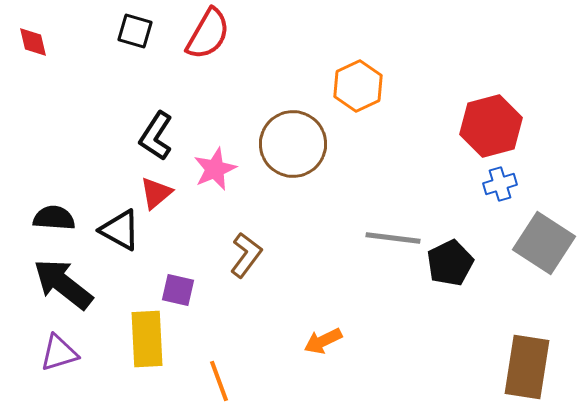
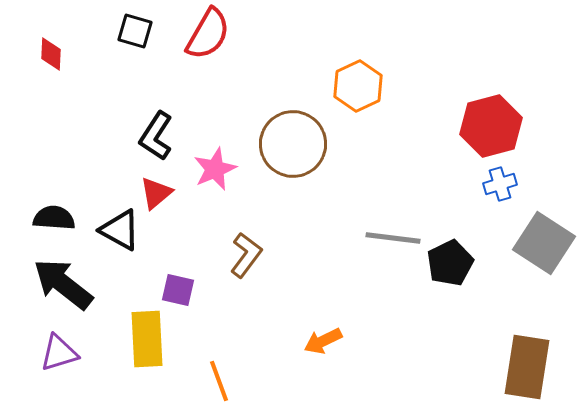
red diamond: moved 18 px right, 12 px down; rotated 16 degrees clockwise
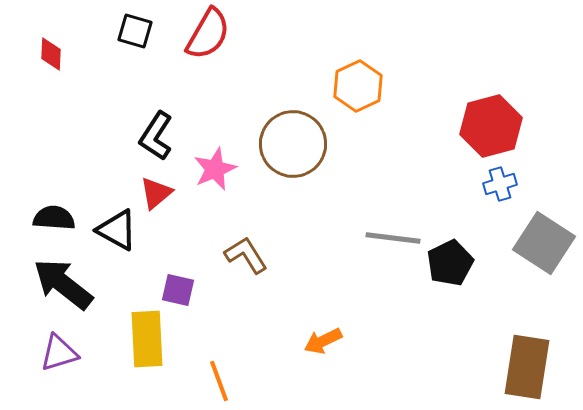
black triangle: moved 3 px left
brown L-shape: rotated 69 degrees counterclockwise
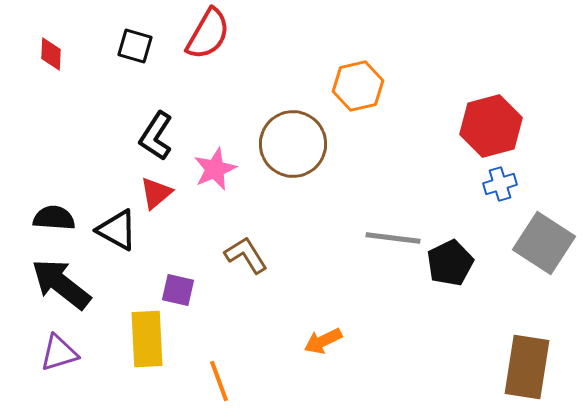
black square: moved 15 px down
orange hexagon: rotated 12 degrees clockwise
black arrow: moved 2 px left
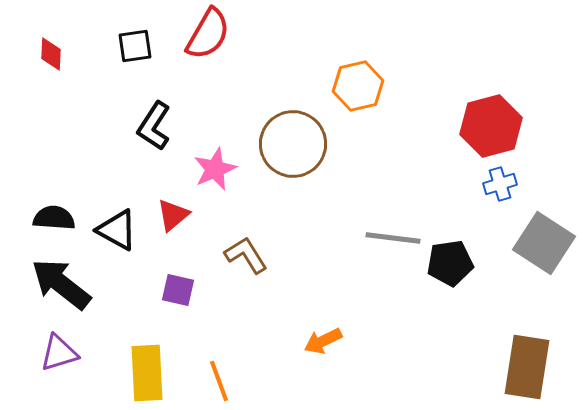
black square: rotated 24 degrees counterclockwise
black L-shape: moved 2 px left, 10 px up
red triangle: moved 17 px right, 22 px down
black pentagon: rotated 18 degrees clockwise
yellow rectangle: moved 34 px down
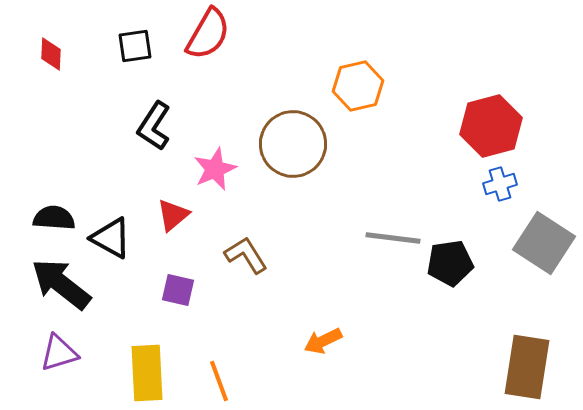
black triangle: moved 6 px left, 8 px down
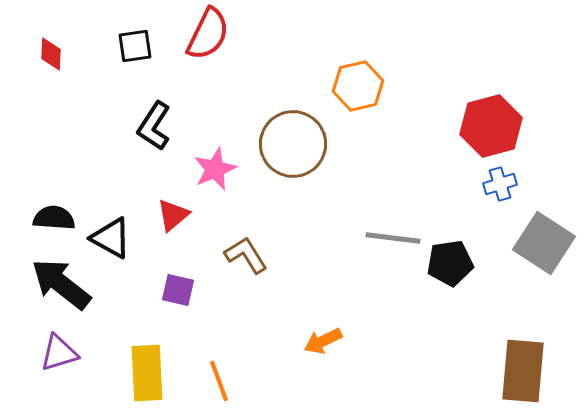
red semicircle: rotated 4 degrees counterclockwise
brown rectangle: moved 4 px left, 4 px down; rotated 4 degrees counterclockwise
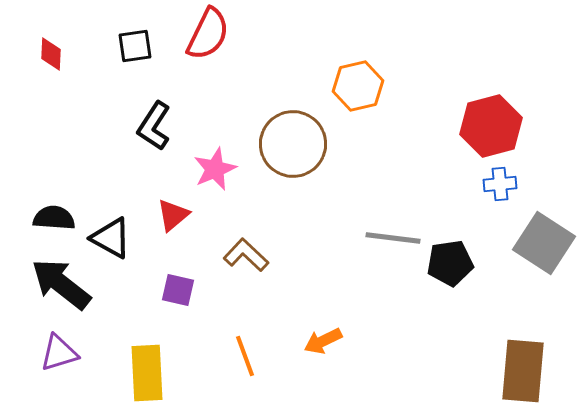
blue cross: rotated 12 degrees clockwise
brown L-shape: rotated 15 degrees counterclockwise
orange line: moved 26 px right, 25 px up
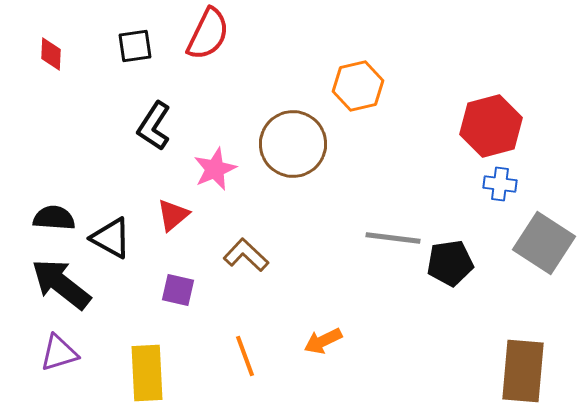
blue cross: rotated 12 degrees clockwise
